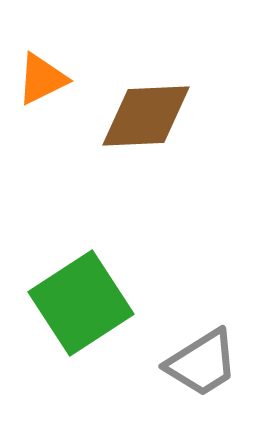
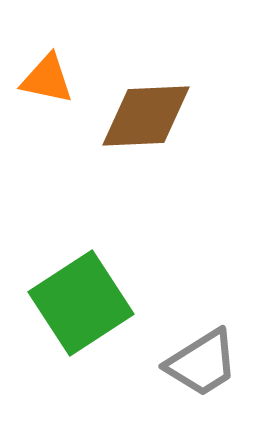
orange triangle: moved 5 px right; rotated 38 degrees clockwise
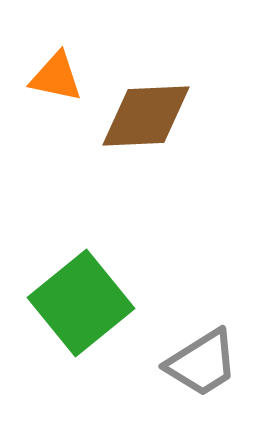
orange triangle: moved 9 px right, 2 px up
green square: rotated 6 degrees counterclockwise
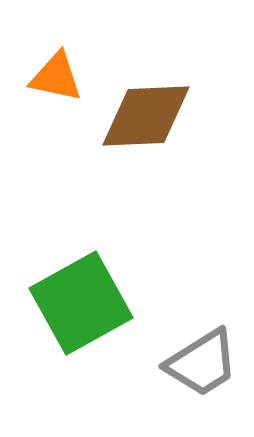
green square: rotated 10 degrees clockwise
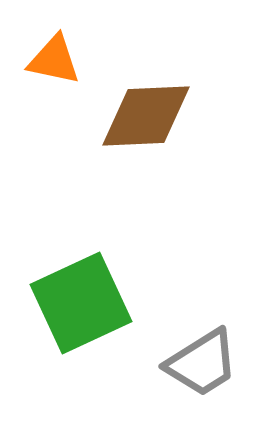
orange triangle: moved 2 px left, 17 px up
green square: rotated 4 degrees clockwise
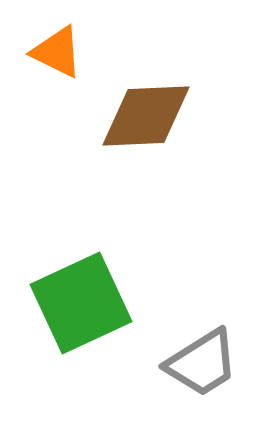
orange triangle: moved 3 px right, 8 px up; rotated 14 degrees clockwise
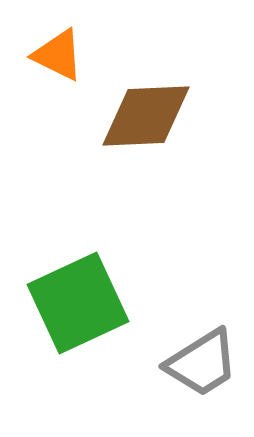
orange triangle: moved 1 px right, 3 px down
green square: moved 3 px left
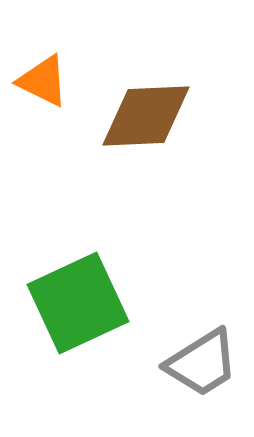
orange triangle: moved 15 px left, 26 px down
